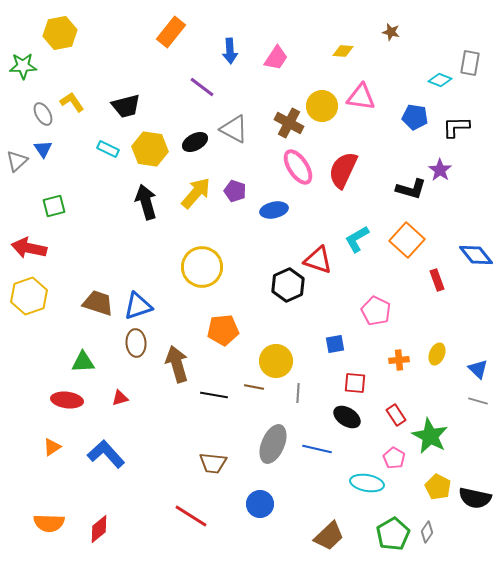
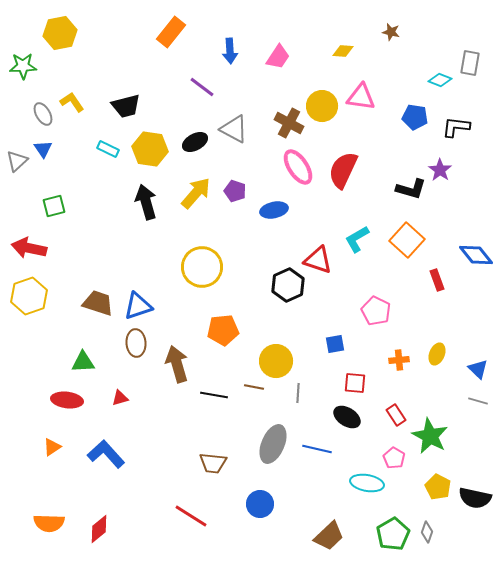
pink trapezoid at (276, 58): moved 2 px right, 1 px up
black L-shape at (456, 127): rotated 8 degrees clockwise
gray diamond at (427, 532): rotated 15 degrees counterclockwise
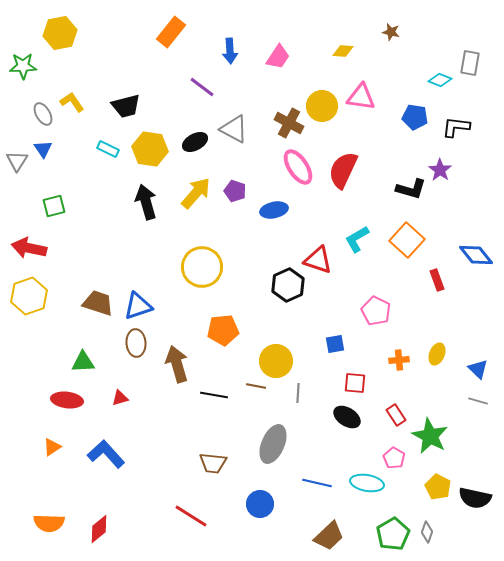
gray triangle at (17, 161): rotated 15 degrees counterclockwise
brown line at (254, 387): moved 2 px right, 1 px up
blue line at (317, 449): moved 34 px down
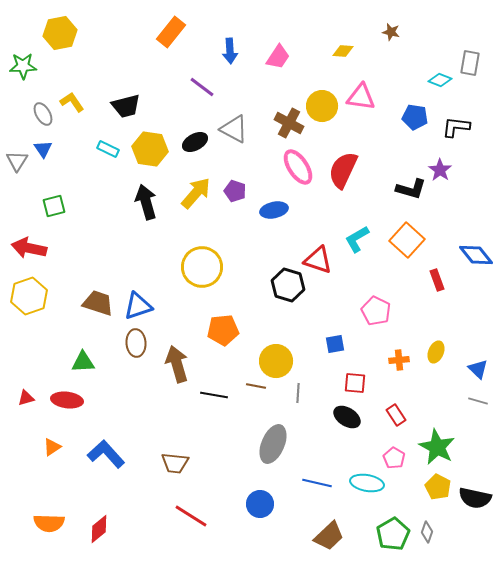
black hexagon at (288, 285): rotated 20 degrees counterclockwise
yellow ellipse at (437, 354): moved 1 px left, 2 px up
red triangle at (120, 398): moved 94 px left
green star at (430, 436): moved 7 px right, 11 px down
brown trapezoid at (213, 463): moved 38 px left
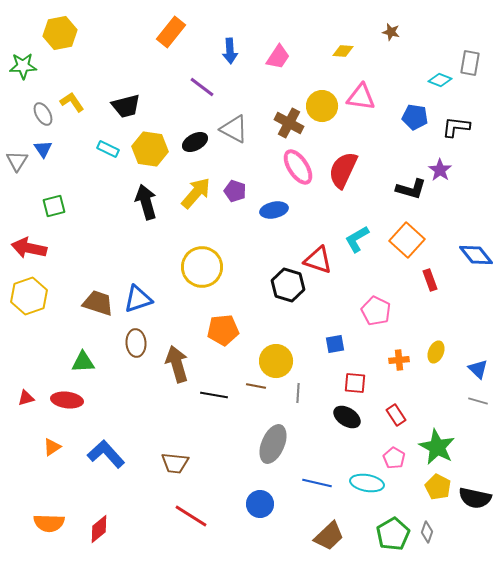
red rectangle at (437, 280): moved 7 px left
blue triangle at (138, 306): moved 7 px up
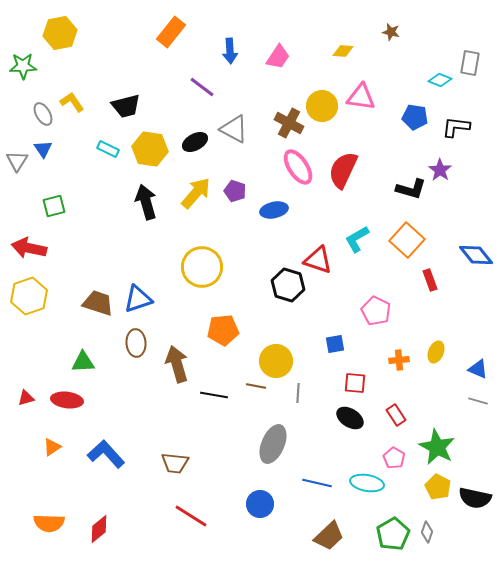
blue triangle at (478, 369): rotated 20 degrees counterclockwise
black ellipse at (347, 417): moved 3 px right, 1 px down
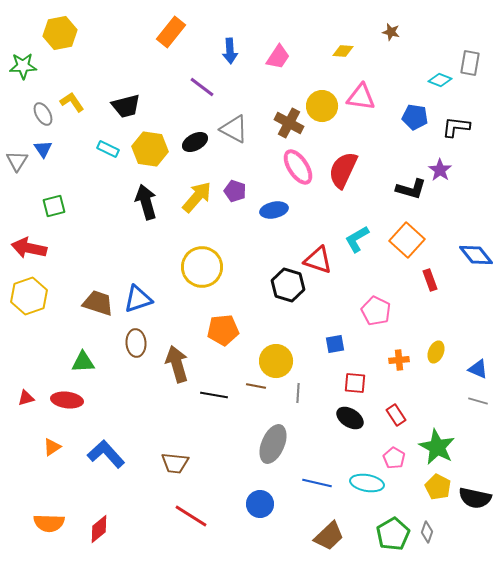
yellow arrow at (196, 193): moved 1 px right, 4 px down
